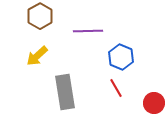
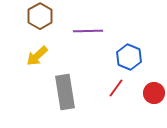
blue hexagon: moved 8 px right
red line: rotated 66 degrees clockwise
red circle: moved 10 px up
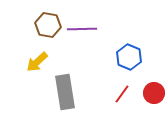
brown hexagon: moved 8 px right, 9 px down; rotated 20 degrees counterclockwise
purple line: moved 6 px left, 2 px up
yellow arrow: moved 6 px down
red line: moved 6 px right, 6 px down
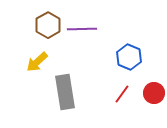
brown hexagon: rotated 20 degrees clockwise
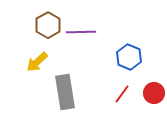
purple line: moved 1 px left, 3 px down
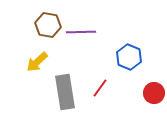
brown hexagon: rotated 20 degrees counterclockwise
red line: moved 22 px left, 6 px up
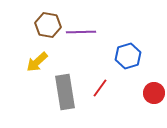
blue hexagon: moved 1 px left, 1 px up; rotated 20 degrees clockwise
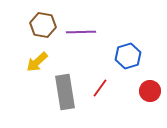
brown hexagon: moved 5 px left
red circle: moved 4 px left, 2 px up
